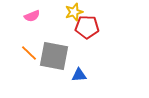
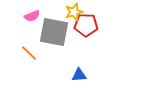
red pentagon: moved 1 px left, 2 px up
gray square: moved 24 px up
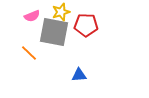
yellow star: moved 13 px left
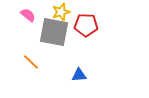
pink semicircle: moved 4 px left, 1 px up; rotated 119 degrees counterclockwise
orange line: moved 2 px right, 9 px down
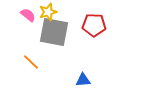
yellow star: moved 13 px left
red pentagon: moved 8 px right
blue triangle: moved 4 px right, 5 px down
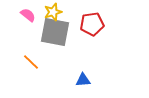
yellow star: moved 5 px right
red pentagon: moved 2 px left, 1 px up; rotated 10 degrees counterclockwise
gray square: moved 1 px right
